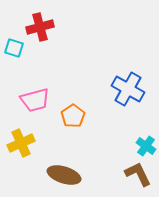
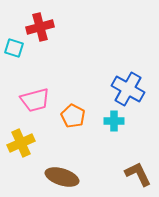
orange pentagon: rotated 10 degrees counterclockwise
cyan cross: moved 32 px left, 25 px up; rotated 36 degrees counterclockwise
brown ellipse: moved 2 px left, 2 px down
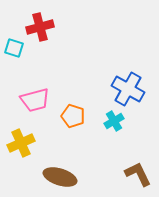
orange pentagon: rotated 10 degrees counterclockwise
cyan cross: rotated 30 degrees counterclockwise
brown ellipse: moved 2 px left
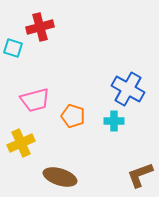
cyan square: moved 1 px left
cyan cross: rotated 30 degrees clockwise
brown L-shape: moved 2 px right, 1 px down; rotated 84 degrees counterclockwise
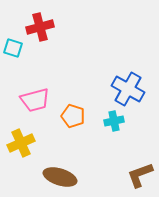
cyan cross: rotated 12 degrees counterclockwise
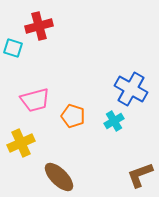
red cross: moved 1 px left, 1 px up
blue cross: moved 3 px right
cyan cross: rotated 18 degrees counterclockwise
brown ellipse: moved 1 px left; rotated 28 degrees clockwise
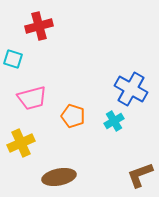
cyan square: moved 11 px down
pink trapezoid: moved 3 px left, 2 px up
brown ellipse: rotated 56 degrees counterclockwise
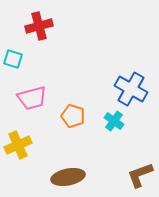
cyan cross: rotated 24 degrees counterclockwise
yellow cross: moved 3 px left, 2 px down
brown ellipse: moved 9 px right
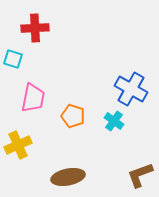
red cross: moved 4 px left, 2 px down; rotated 12 degrees clockwise
pink trapezoid: moved 1 px right; rotated 64 degrees counterclockwise
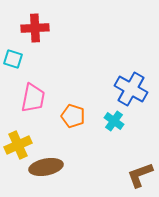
brown ellipse: moved 22 px left, 10 px up
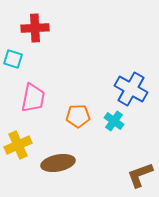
orange pentagon: moved 5 px right; rotated 20 degrees counterclockwise
brown ellipse: moved 12 px right, 4 px up
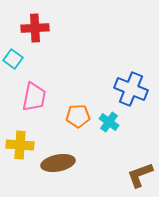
cyan square: rotated 18 degrees clockwise
blue cross: rotated 8 degrees counterclockwise
pink trapezoid: moved 1 px right, 1 px up
cyan cross: moved 5 px left, 1 px down
yellow cross: moved 2 px right; rotated 28 degrees clockwise
